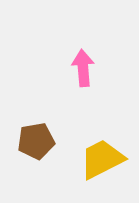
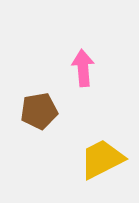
brown pentagon: moved 3 px right, 30 px up
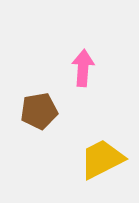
pink arrow: rotated 9 degrees clockwise
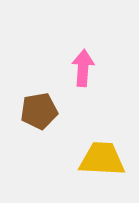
yellow trapezoid: rotated 30 degrees clockwise
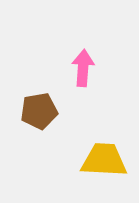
yellow trapezoid: moved 2 px right, 1 px down
